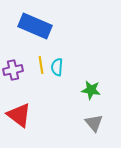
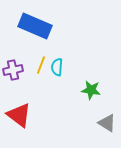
yellow line: rotated 30 degrees clockwise
gray triangle: moved 13 px right; rotated 18 degrees counterclockwise
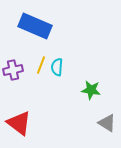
red triangle: moved 8 px down
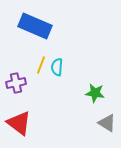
purple cross: moved 3 px right, 13 px down
green star: moved 4 px right, 3 px down
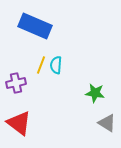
cyan semicircle: moved 1 px left, 2 px up
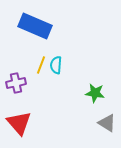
red triangle: rotated 12 degrees clockwise
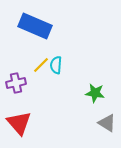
yellow line: rotated 24 degrees clockwise
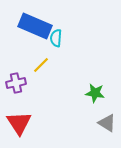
cyan semicircle: moved 27 px up
red triangle: rotated 8 degrees clockwise
